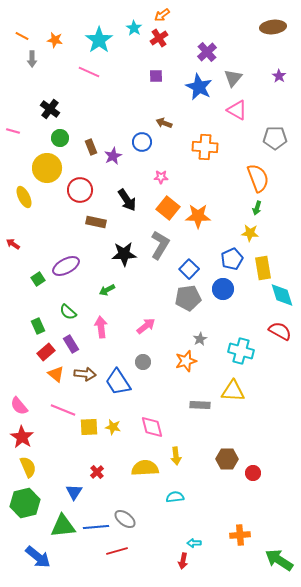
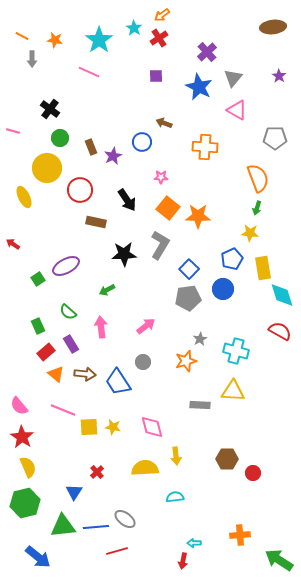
cyan cross at (241, 351): moved 5 px left
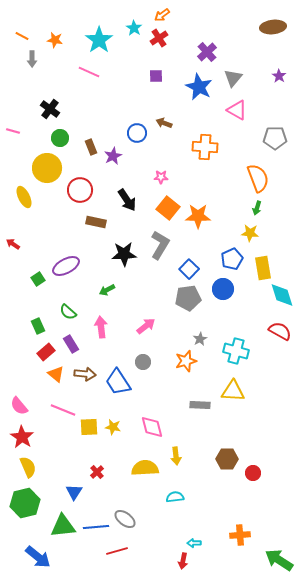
blue circle at (142, 142): moved 5 px left, 9 px up
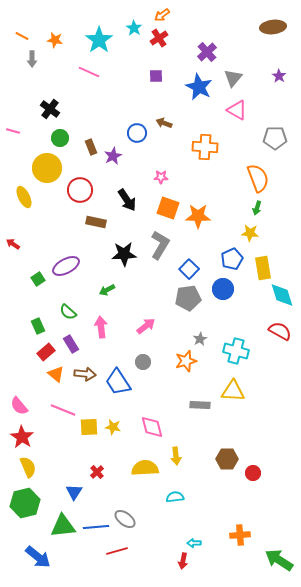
orange square at (168, 208): rotated 20 degrees counterclockwise
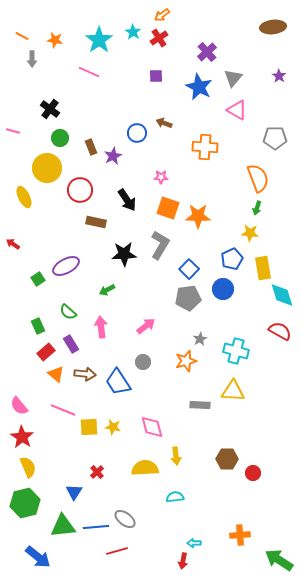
cyan star at (134, 28): moved 1 px left, 4 px down
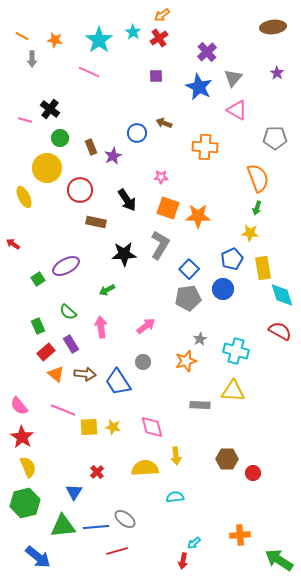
purple star at (279, 76): moved 2 px left, 3 px up
pink line at (13, 131): moved 12 px right, 11 px up
cyan arrow at (194, 543): rotated 40 degrees counterclockwise
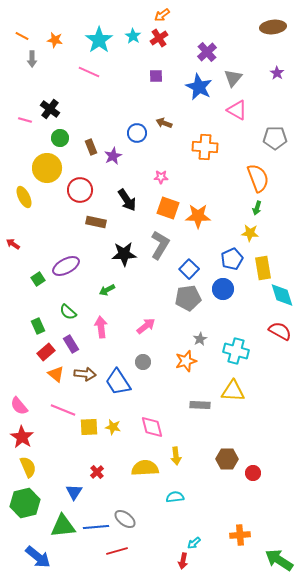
cyan star at (133, 32): moved 4 px down
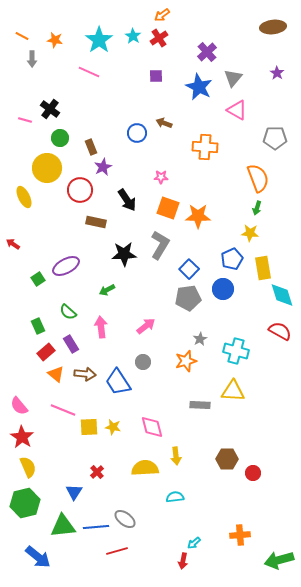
purple star at (113, 156): moved 10 px left, 11 px down
green arrow at (279, 560): rotated 48 degrees counterclockwise
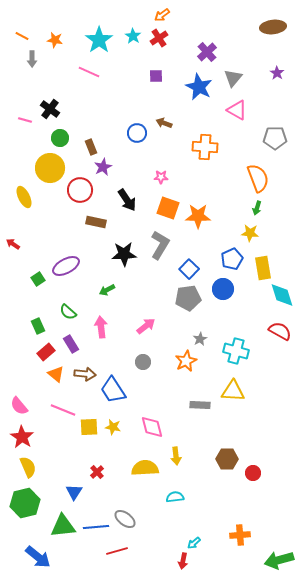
yellow circle at (47, 168): moved 3 px right
orange star at (186, 361): rotated 10 degrees counterclockwise
blue trapezoid at (118, 382): moved 5 px left, 8 px down
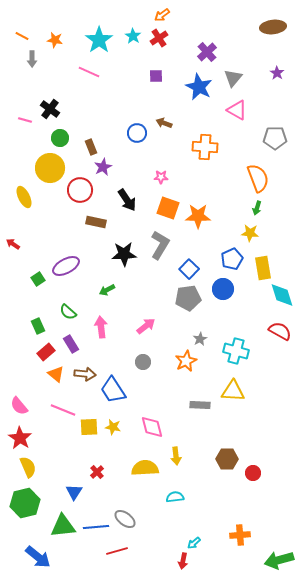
red star at (22, 437): moved 2 px left, 1 px down
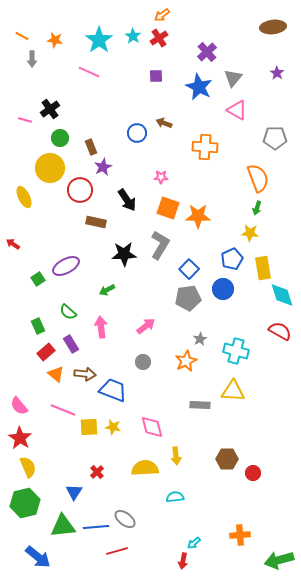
black cross at (50, 109): rotated 18 degrees clockwise
blue trapezoid at (113, 390): rotated 144 degrees clockwise
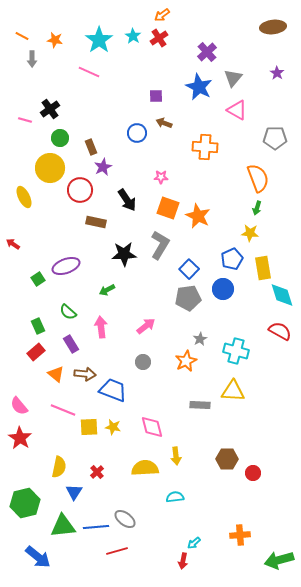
purple square at (156, 76): moved 20 px down
orange star at (198, 216): rotated 25 degrees clockwise
purple ellipse at (66, 266): rotated 8 degrees clockwise
red rectangle at (46, 352): moved 10 px left
yellow semicircle at (28, 467): moved 31 px right; rotated 35 degrees clockwise
